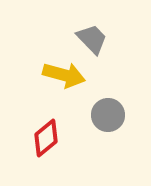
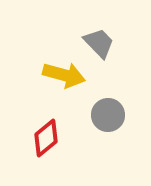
gray trapezoid: moved 7 px right, 4 px down
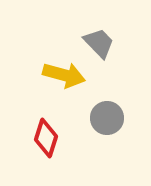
gray circle: moved 1 px left, 3 px down
red diamond: rotated 33 degrees counterclockwise
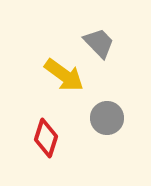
yellow arrow: rotated 21 degrees clockwise
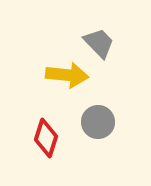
yellow arrow: moved 3 px right; rotated 30 degrees counterclockwise
gray circle: moved 9 px left, 4 px down
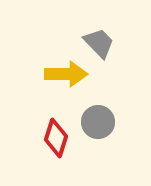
yellow arrow: moved 1 px left, 1 px up; rotated 6 degrees counterclockwise
red diamond: moved 10 px right
